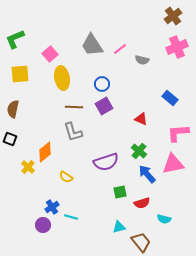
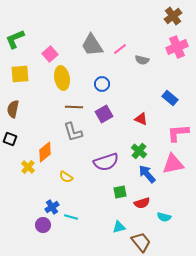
purple square: moved 8 px down
cyan semicircle: moved 2 px up
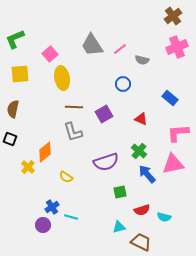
blue circle: moved 21 px right
red semicircle: moved 7 px down
brown trapezoid: rotated 25 degrees counterclockwise
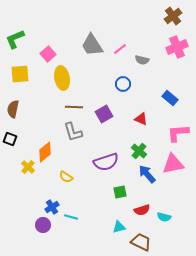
pink square: moved 2 px left
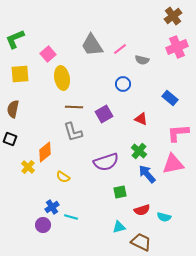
yellow semicircle: moved 3 px left
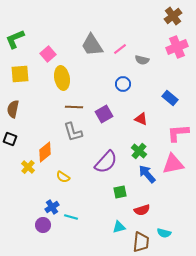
purple semicircle: rotated 30 degrees counterclockwise
cyan semicircle: moved 16 px down
brown trapezoid: rotated 70 degrees clockwise
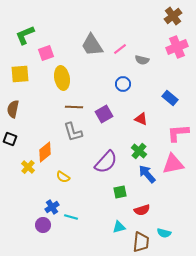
green L-shape: moved 10 px right, 4 px up
pink square: moved 2 px left, 1 px up; rotated 21 degrees clockwise
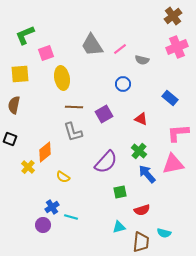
brown semicircle: moved 1 px right, 4 px up
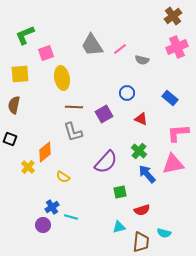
blue circle: moved 4 px right, 9 px down
